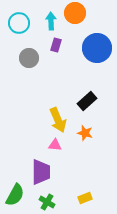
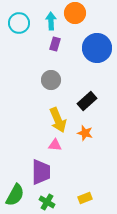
purple rectangle: moved 1 px left, 1 px up
gray circle: moved 22 px right, 22 px down
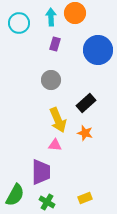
cyan arrow: moved 4 px up
blue circle: moved 1 px right, 2 px down
black rectangle: moved 1 px left, 2 px down
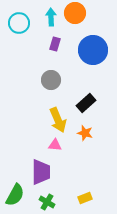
blue circle: moved 5 px left
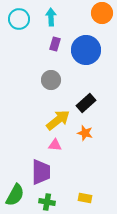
orange circle: moved 27 px right
cyan circle: moved 4 px up
blue circle: moved 7 px left
yellow arrow: rotated 105 degrees counterclockwise
yellow rectangle: rotated 32 degrees clockwise
green cross: rotated 21 degrees counterclockwise
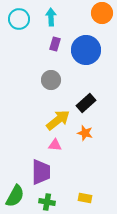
green semicircle: moved 1 px down
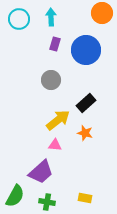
purple trapezoid: rotated 48 degrees clockwise
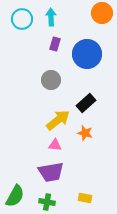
cyan circle: moved 3 px right
blue circle: moved 1 px right, 4 px down
purple trapezoid: moved 10 px right; rotated 32 degrees clockwise
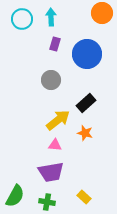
yellow rectangle: moved 1 px left, 1 px up; rotated 32 degrees clockwise
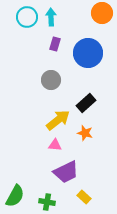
cyan circle: moved 5 px right, 2 px up
blue circle: moved 1 px right, 1 px up
purple trapezoid: moved 15 px right; rotated 16 degrees counterclockwise
